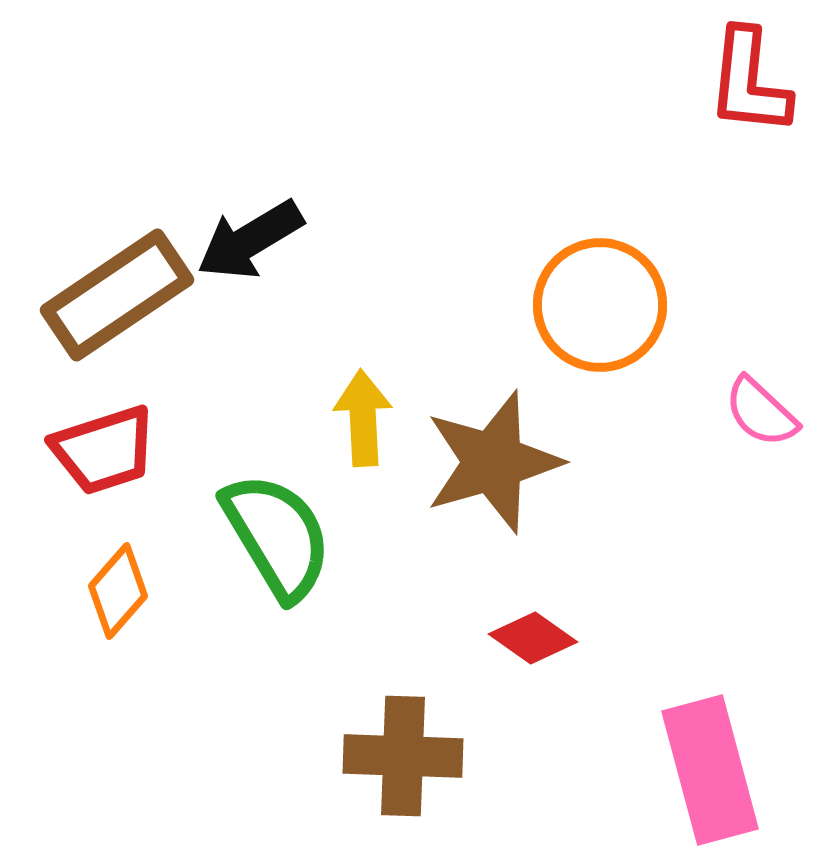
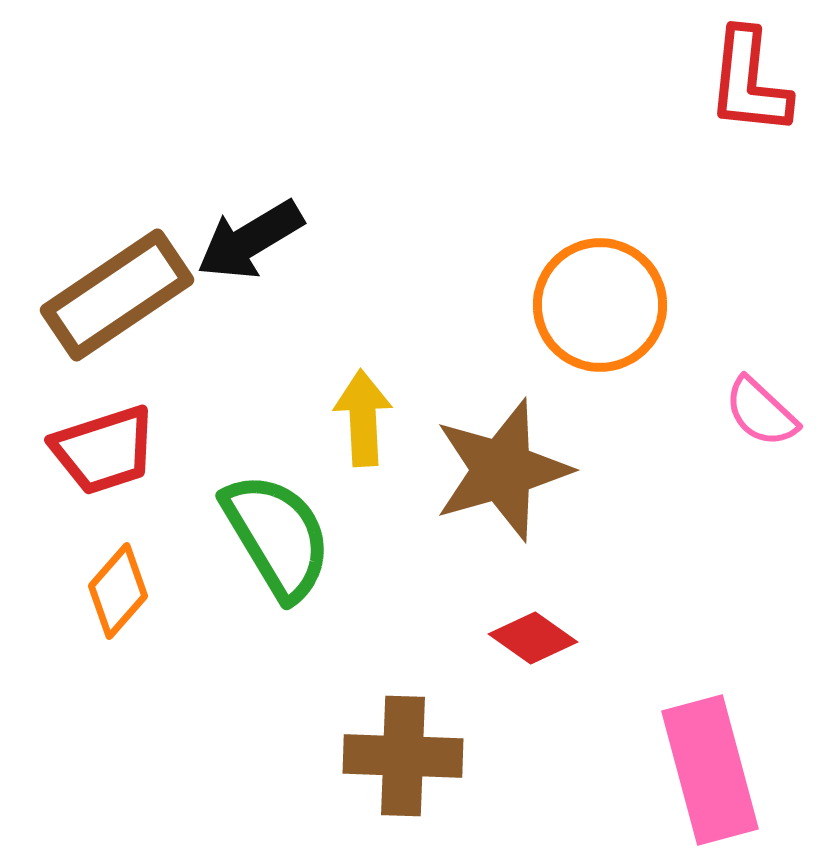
brown star: moved 9 px right, 8 px down
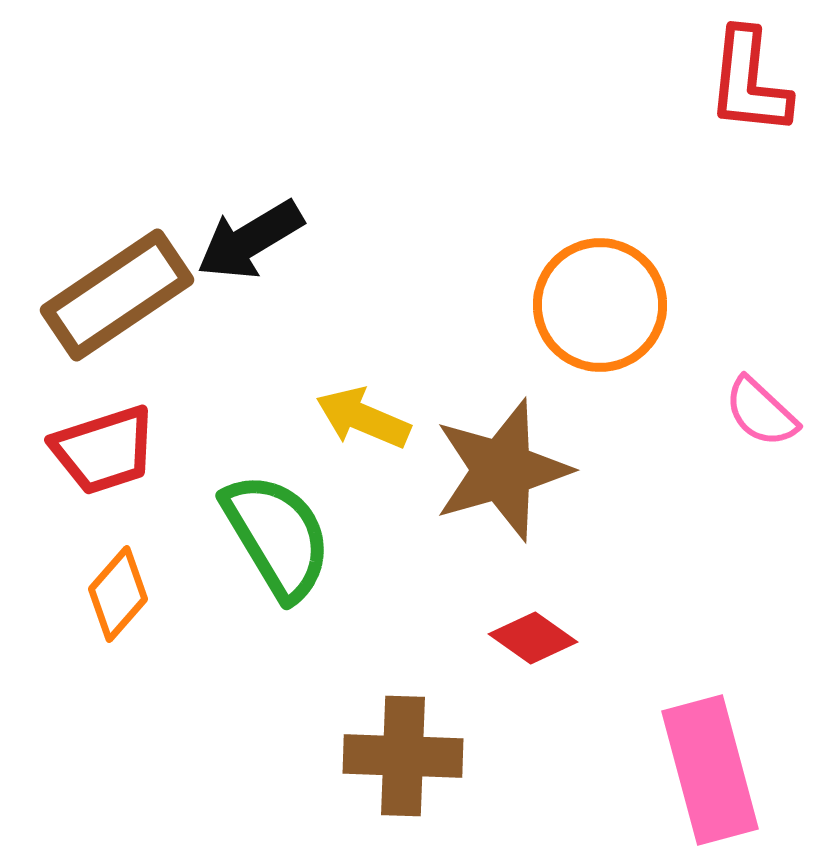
yellow arrow: rotated 64 degrees counterclockwise
orange diamond: moved 3 px down
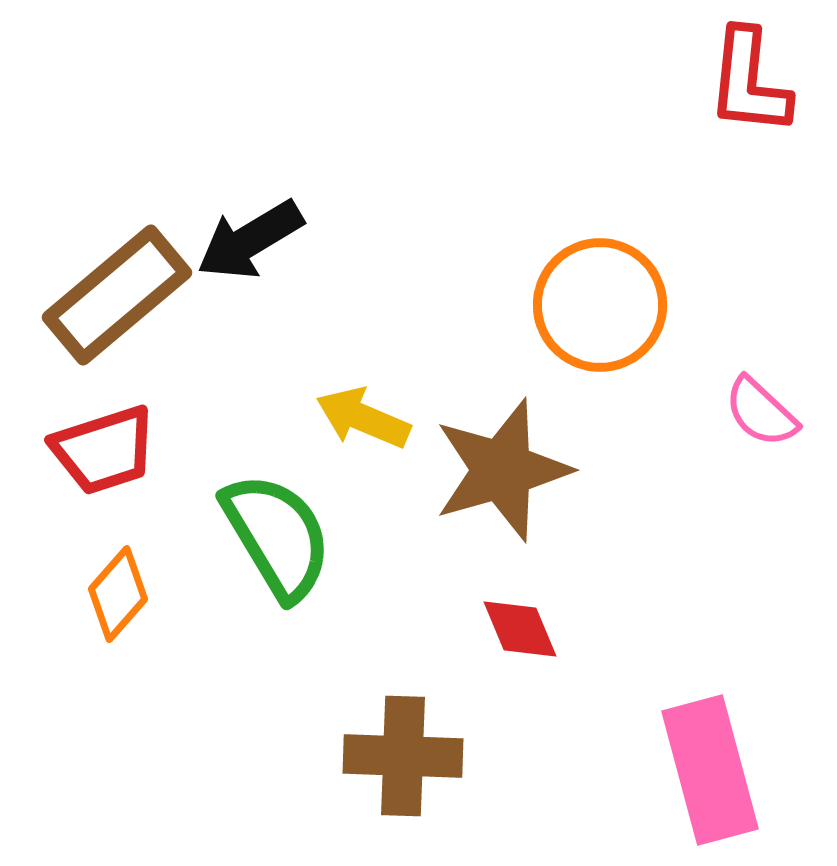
brown rectangle: rotated 6 degrees counterclockwise
red diamond: moved 13 px left, 9 px up; rotated 32 degrees clockwise
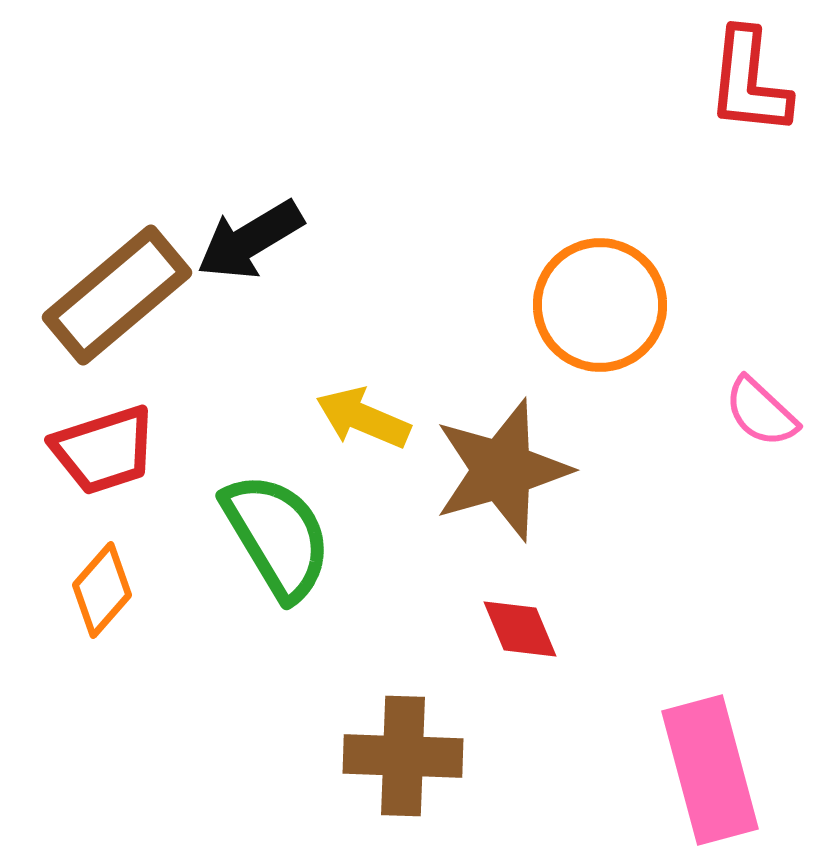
orange diamond: moved 16 px left, 4 px up
